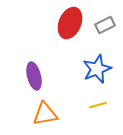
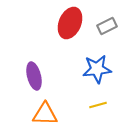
gray rectangle: moved 2 px right, 1 px down
blue star: rotated 16 degrees clockwise
orange triangle: rotated 12 degrees clockwise
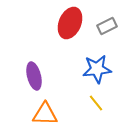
yellow line: moved 2 px left, 2 px up; rotated 66 degrees clockwise
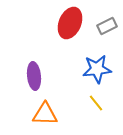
purple ellipse: rotated 8 degrees clockwise
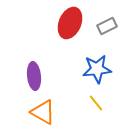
orange triangle: moved 2 px left, 2 px up; rotated 28 degrees clockwise
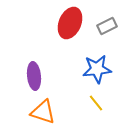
orange triangle: rotated 12 degrees counterclockwise
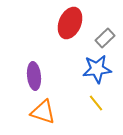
gray rectangle: moved 2 px left, 12 px down; rotated 18 degrees counterclockwise
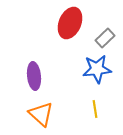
yellow line: moved 1 px left, 6 px down; rotated 30 degrees clockwise
orange triangle: moved 2 px left, 2 px down; rotated 24 degrees clockwise
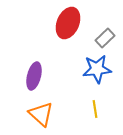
red ellipse: moved 2 px left
purple ellipse: rotated 20 degrees clockwise
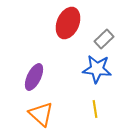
gray rectangle: moved 1 px left, 1 px down
blue star: rotated 12 degrees clockwise
purple ellipse: moved 1 px down; rotated 12 degrees clockwise
